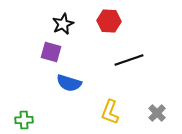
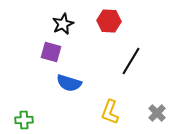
black line: moved 2 px right, 1 px down; rotated 40 degrees counterclockwise
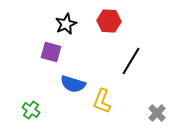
black star: moved 3 px right
blue semicircle: moved 4 px right, 1 px down
yellow L-shape: moved 8 px left, 11 px up
green cross: moved 7 px right, 10 px up; rotated 36 degrees clockwise
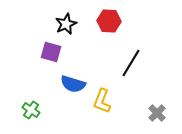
black line: moved 2 px down
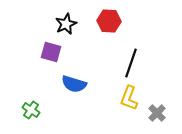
black line: rotated 12 degrees counterclockwise
blue semicircle: moved 1 px right
yellow L-shape: moved 27 px right, 3 px up
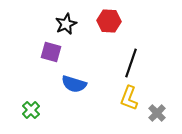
green cross: rotated 12 degrees clockwise
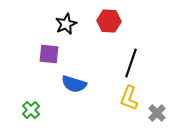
purple square: moved 2 px left, 2 px down; rotated 10 degrees counterclockwise
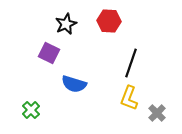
purple square: moved 1 px up; rotated 20 degrees clockwise
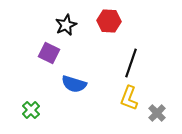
black star: moved 1 px down
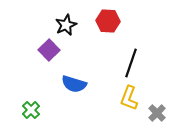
red hexagon: moved 1 px left
purple square: moved 3 px up; rotated 20 degrees clockwise
